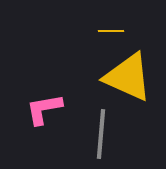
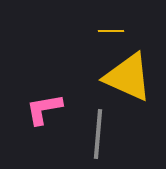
gray line: moved 3 px left
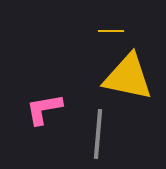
yellow triangle: rotated 12 degrees counterclockwise
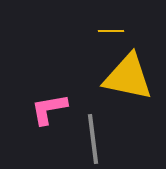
pink L-shape: moved 5 px right
gray line: moved 5 px left, 5 px down; rotated 12 degrees counterclockwise
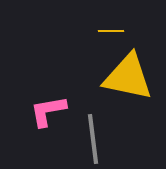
pink L-shape: moved 1 px left, 2 px down
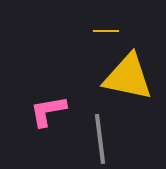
yellow line: moved 5 px left
gray line: moved 7 px right
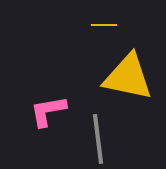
yellow line: moved 2 px left, 6 px up
gray line: moved 2 px left
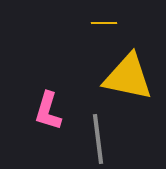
yellow line: moved 2 px up
pink L-shape: rotated 63 degrees counterclockwise
